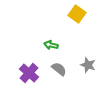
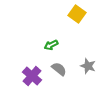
green arrow: rotated 40 degrees counterclockwise
gray star: moved 1 px down
purple cross: moved 3 px right, 3 px down
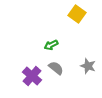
gray semicircle: moved 3 px left, 1 px up
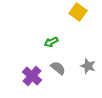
yellow square: moved 1 px right, 2 px up
green arrow: moved 3 px up
gray semicircle: moved 2 px right
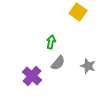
green arrow: rotated 128 degrees clockwise
gray semicircle: moved 5 px up; rotated 91 degrees clockwise
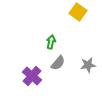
gray star: moved 1 px up; rotated 28 degrees counterclockwise
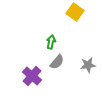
yellow square: moved 3 px left
gray semicircle: moved 1 px left, 1 px up
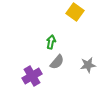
purple cross: rotated 18 degrees clockwise
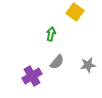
green arrow: moved 8 px up
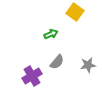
green arrow: rotated 56 degrees clockwise
